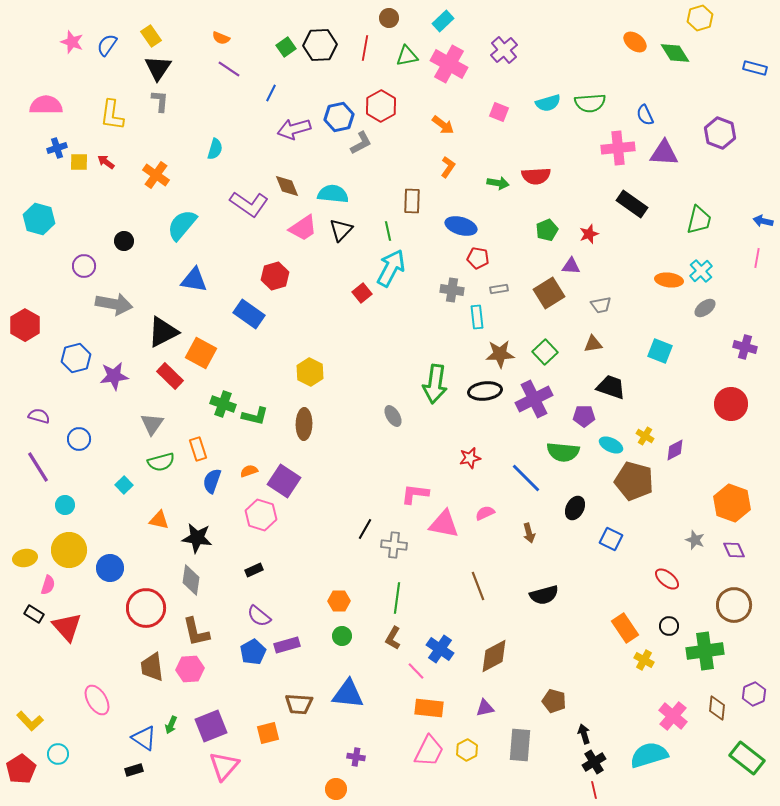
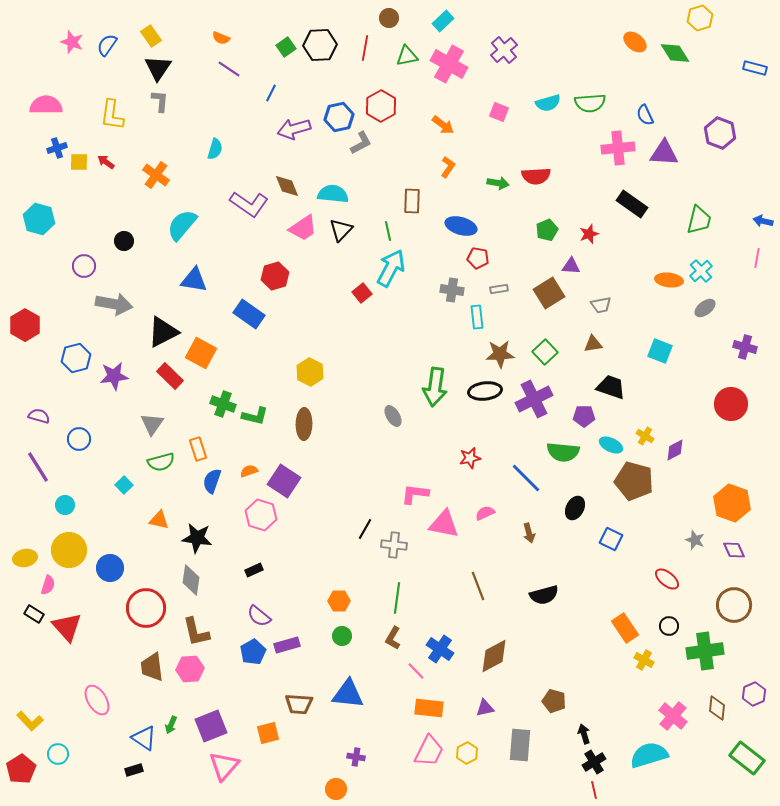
green arrow at (435, 384): moved 3 px down
yellow hexagon at (467, 750): moved 3 px down
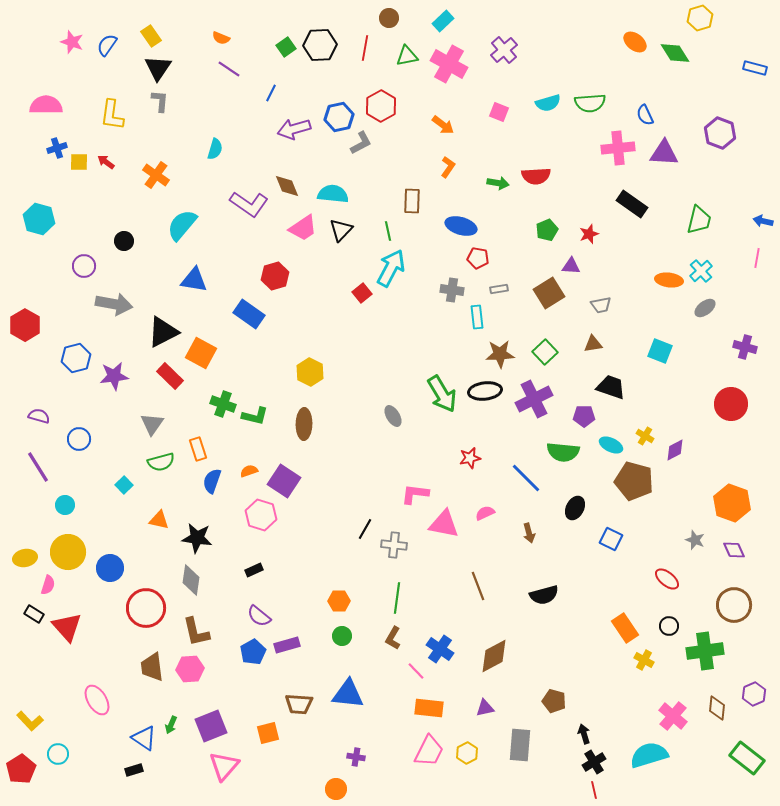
green arrow at (435, 387): moved 7 px right, 7 px down; rotated 39 degrees counterclockwise
yellow circle at (69, 550): moved 1 px left, 2 px down
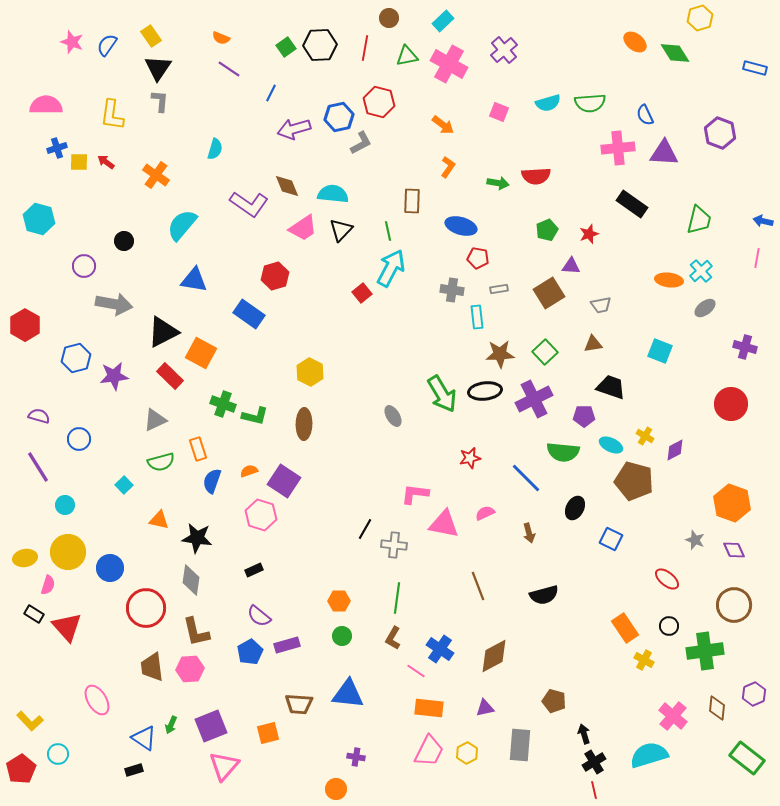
red hexagon at (381, 106): moved 2 px left, 4 px up; rotated 16 degrees counterclockwise
gray triangle at (152, 424): moved 3 px right, 4 px up; rotated 30 degrees clockwise
blue pentagon at (253, 652): moved 3 px left
pink line at (416, 671): rotated 12 degrees counterclockwise
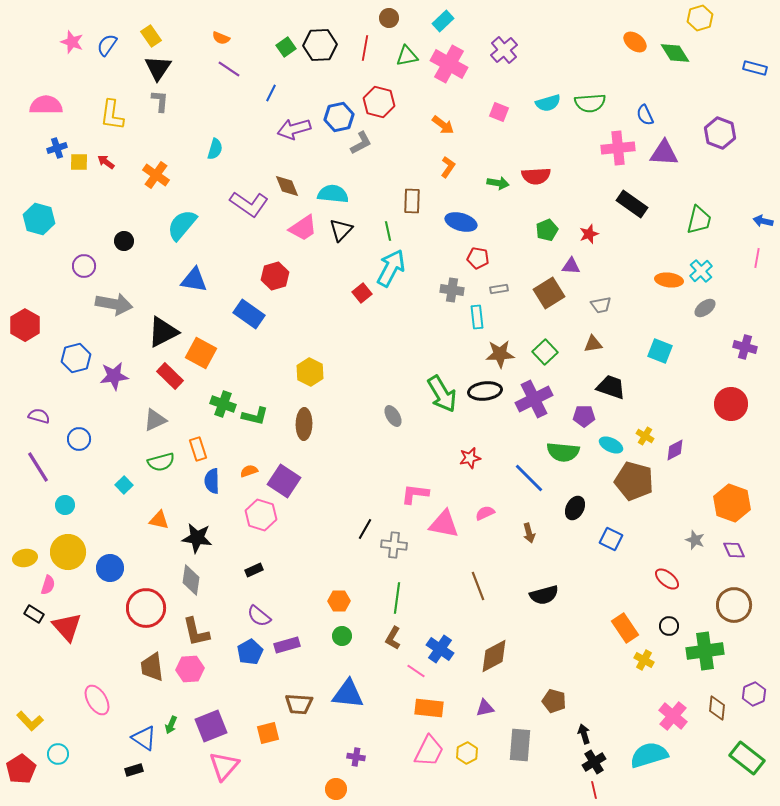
blue ellipse at (461, 226): moved 4 px up
blue line at (526, 478): moved 3 px right
blue semicircle at (212, 481): rotated 20 degrees counterclockwise
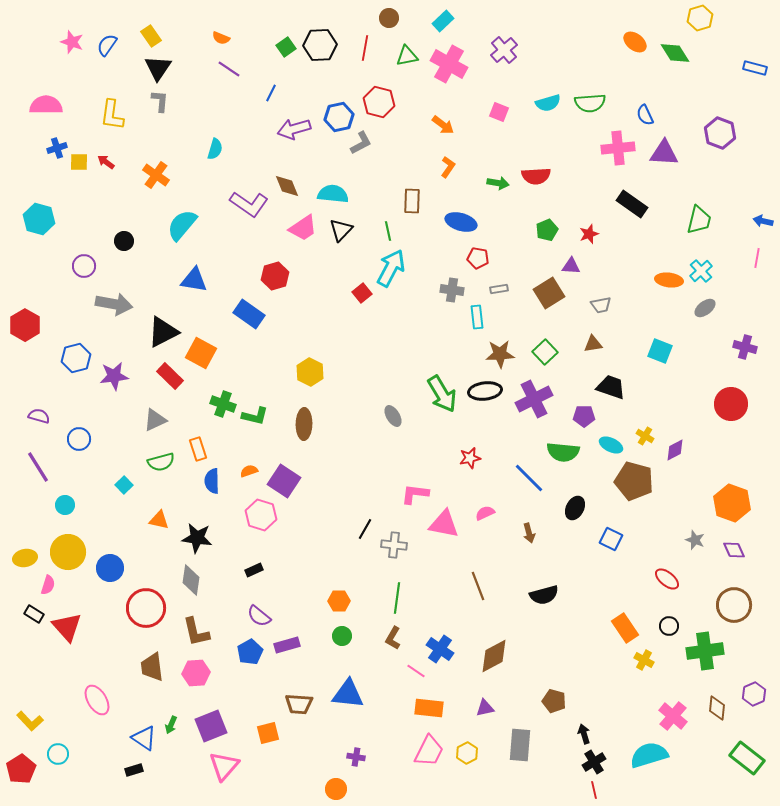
pink hexagon at (190, 669): moved 6 px right, 4 px down
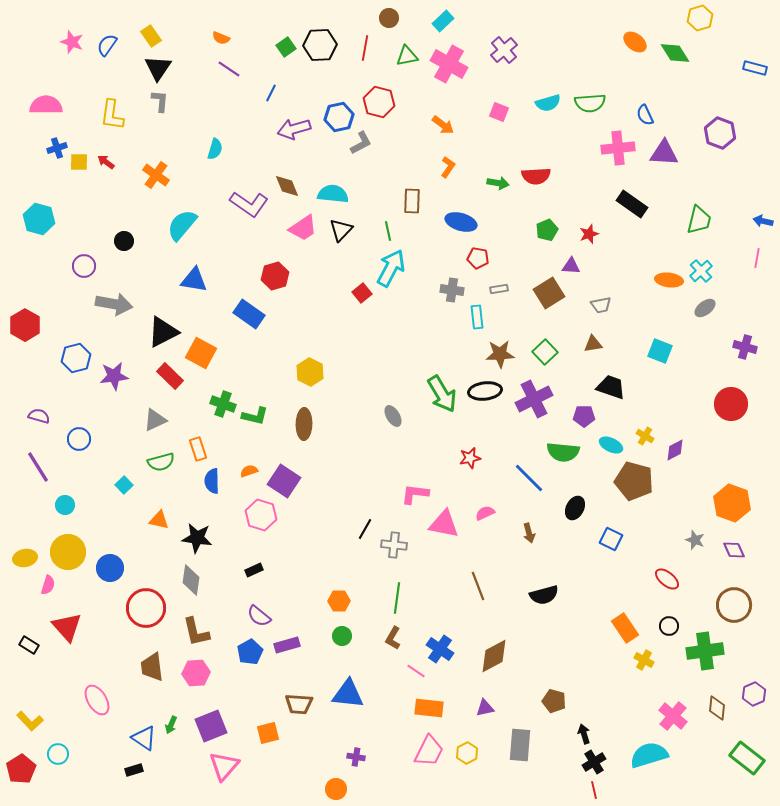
black rectangle at (34, 614): moved 5 px left, 31 px down
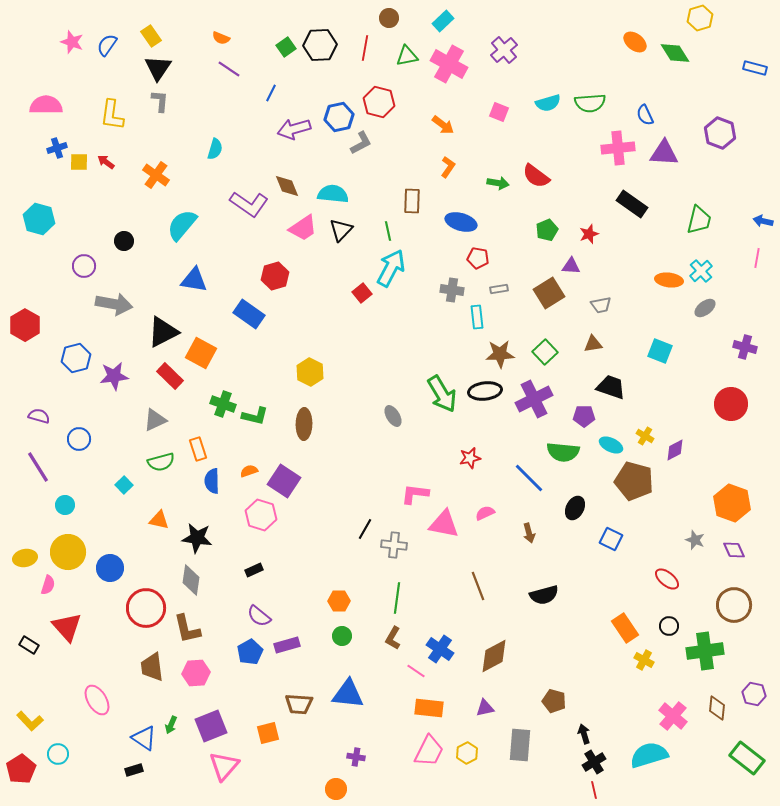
red semicircle at (536, 176): rotated 40 degrees clockwise
brown L-shape at (196, 632): moved 9 px left, 3 px up
purple hexagon at (754, 694): rotated 25 degrees counterclockwise
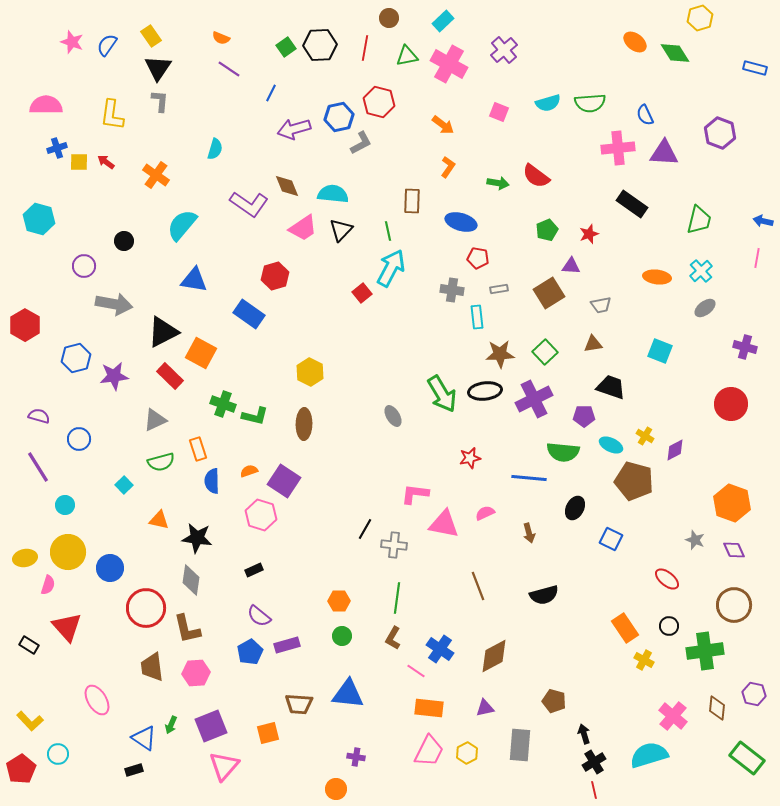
orange ellipse at (669, 280): moved 12 px left, 3 px up
blue line at (529, 478): rotated 40 degrees counterclockwise
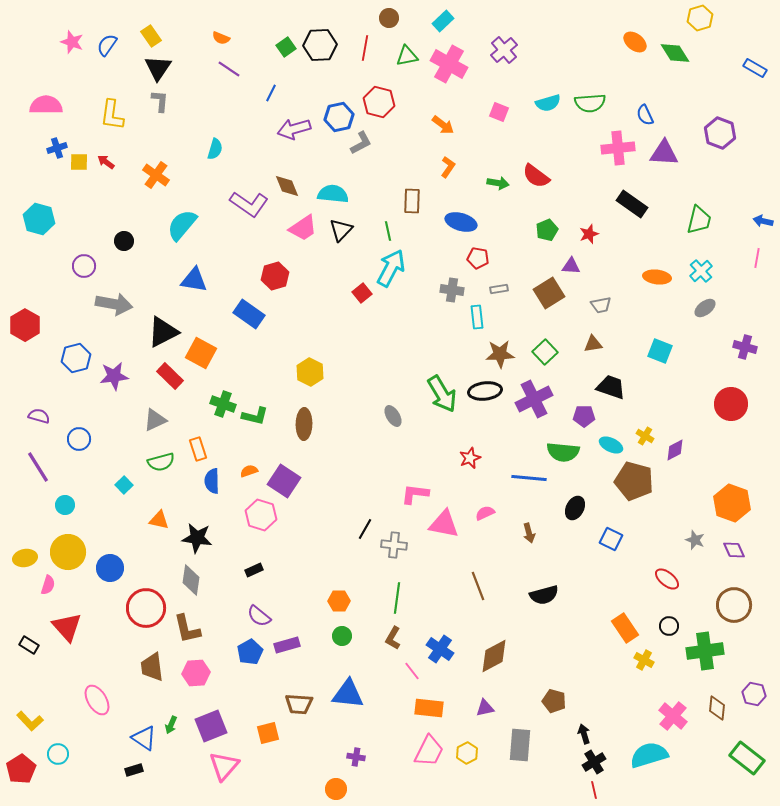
blue rectangle at (755, 68): rotated 15 degrees clockwise
red star at (470, 458): rotated 10 degrees counterclockwise
pink line at (416, 671): moved 4 px left; rotated 18 degrees clockwise
